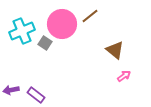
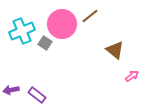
pink arrow: moved 8 px right
purple rectangle: moved 1 px right
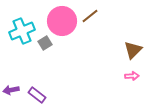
pink circle: moved 3 px up
gray square: rotated 24 degrees clockwise
brown triangle: moved 18 px right; rotated 36 degrees clockwise
pink arrow: rotated 32 degrees clockwise
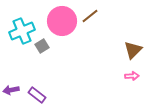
gray square: moved 3 px left, 3 px down
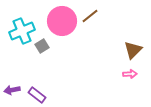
pink arrow: moved 2 px left, 2 px up
purple arrow: moved 1 px right
